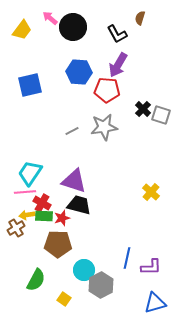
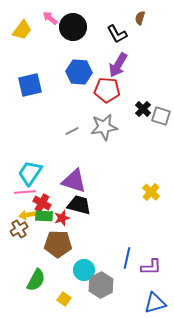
gray square: moved 1 px down
brown cross: moved 3 px right, 1 px down
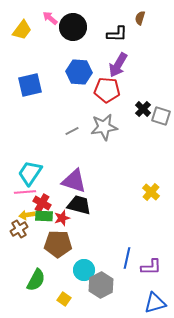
black L-shape: rotated 60 degrees counterclockwise
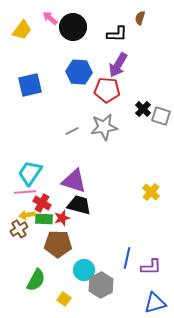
green rectangle: moved 3 px down
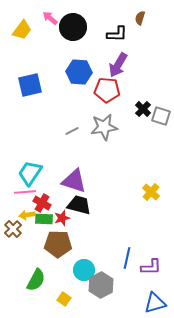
brown cross: moved 6 px left; rotated 12 degrees counterclockwise
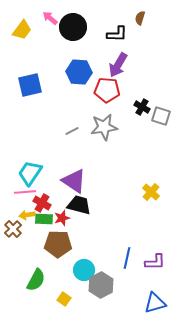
black cross: moved 1 px left, 2 px up; rotated 14 degrees counterclockwise
purple triangle: rotated 16 degrees clockwise
purple L-shape: moved 4 px right, 5 px up
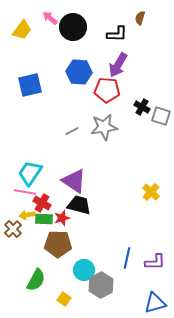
pink line: rotated 15 degrees clockwise
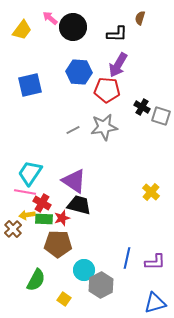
gray line: moved 1 px right, 1 px up
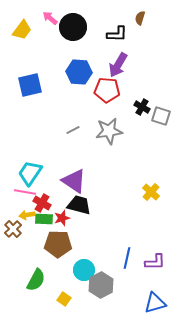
gray star: moved 5 px right, 4 px down
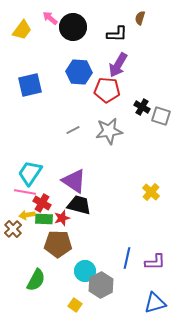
cyan circle: moved 1 px right, 1 px down
yellow square: moved 11 px right, 6 px down
